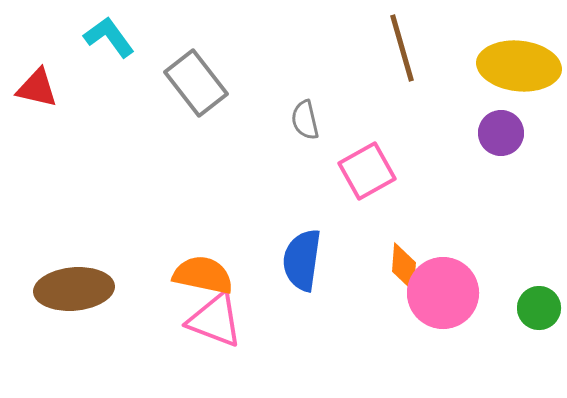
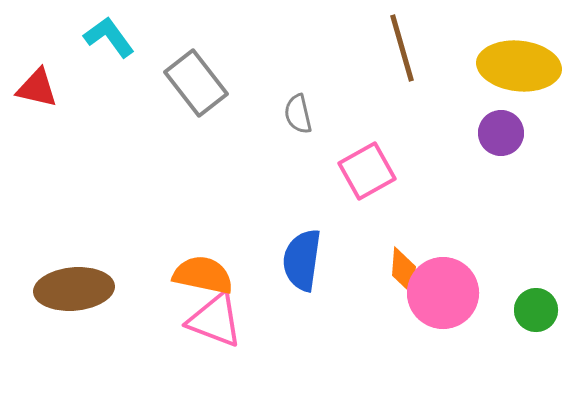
gray semicircle: moved 7 px left, 6 px up
orange diamond: moved 4 px down
green circle: moved 3 px left, 2 px down
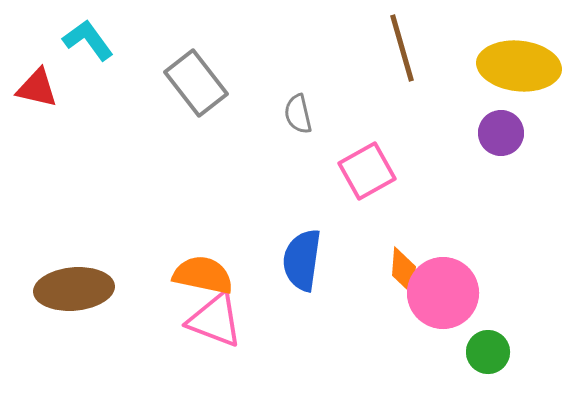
cyan L-shape: moved 21 px left, 3 px down
green circle: moved 48 px left, 42 px down
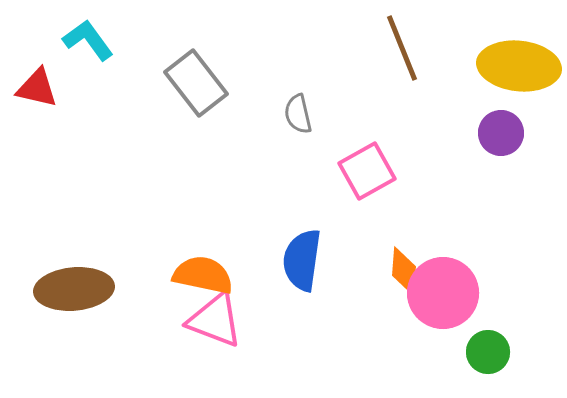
brown line: rotated 6 degrees counterclockwise
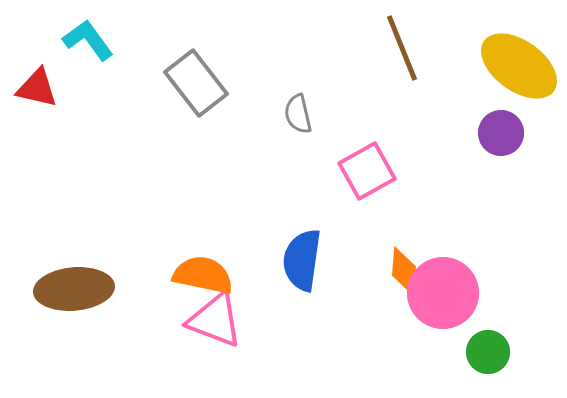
yellow ellipse: rotated 30 degrees clockwise
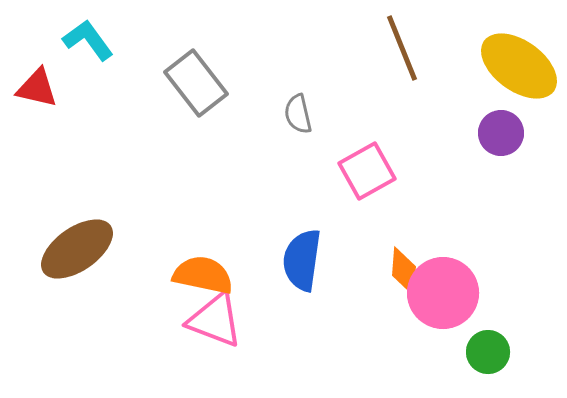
brown ellipse: moved 3 px right, 40 px up; rotated 30 degrees counterclockwise
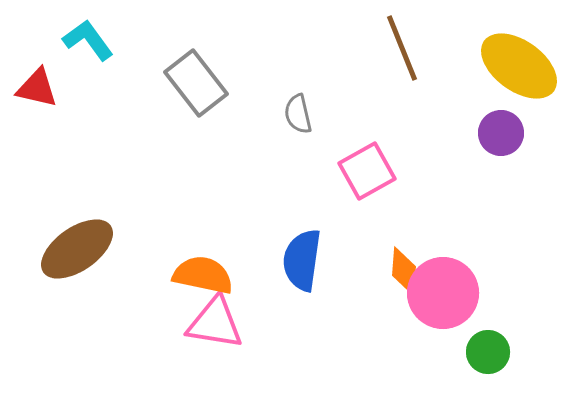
pink triangle: moved 3 px down; rotated 12 degrees counterclockwise
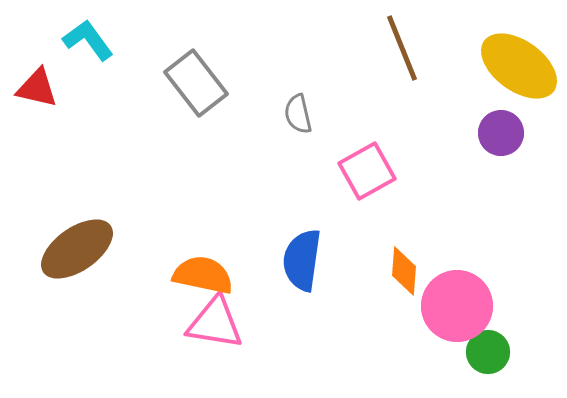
pink circle: moved 14 px right, 13 px down
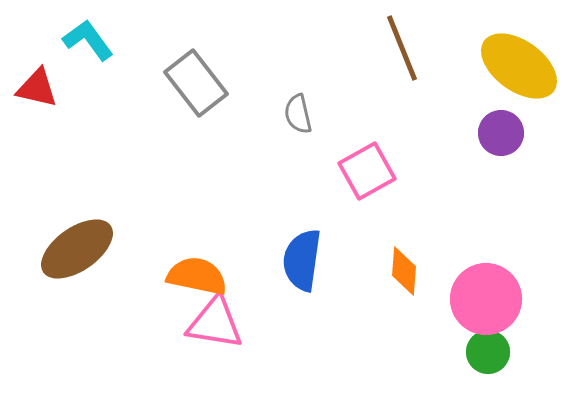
orange semicircle: moved 6 px left, 1 px down
pink circle: moved 29 px right, 7 px up
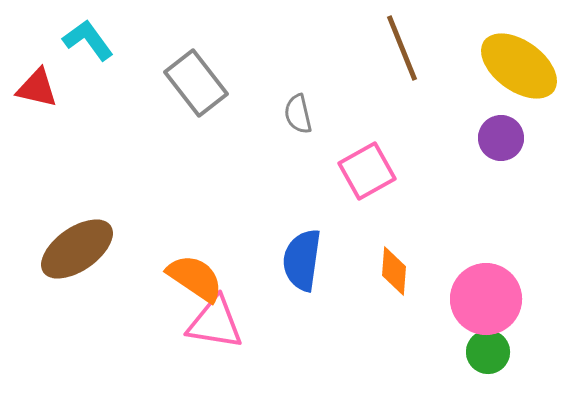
purple circle: moved 5 px down
orange diamond: moved 10 px left
orange semicircle: moved 2 px left, 2 px down; rotated 22 degrees clockwise
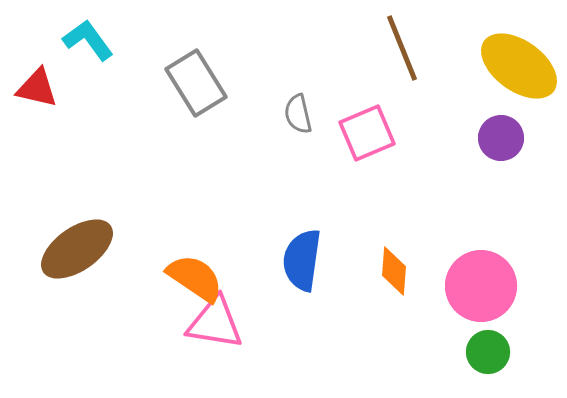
gray rectangle: rotated 6 degrees clockwise
pink square: moved 38 px up; rotated 6 degrees clockwise
pink circle: moved 5 px left, 13 px up
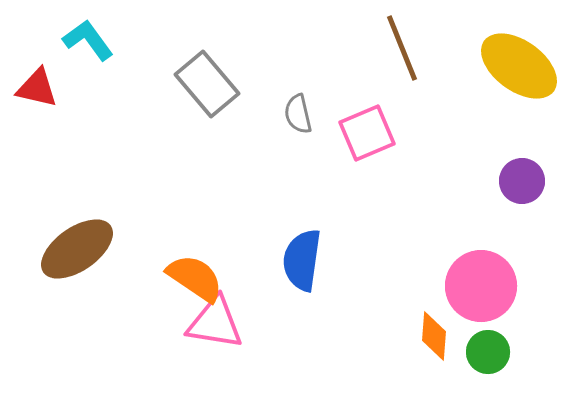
gray rectangle: moved 11 px right, 1 px down; rotated 8 degrees counterclockwise
purple circle: moved 21 px right, 43 px down
orange diamond: moved 40 px right, 65 px down
